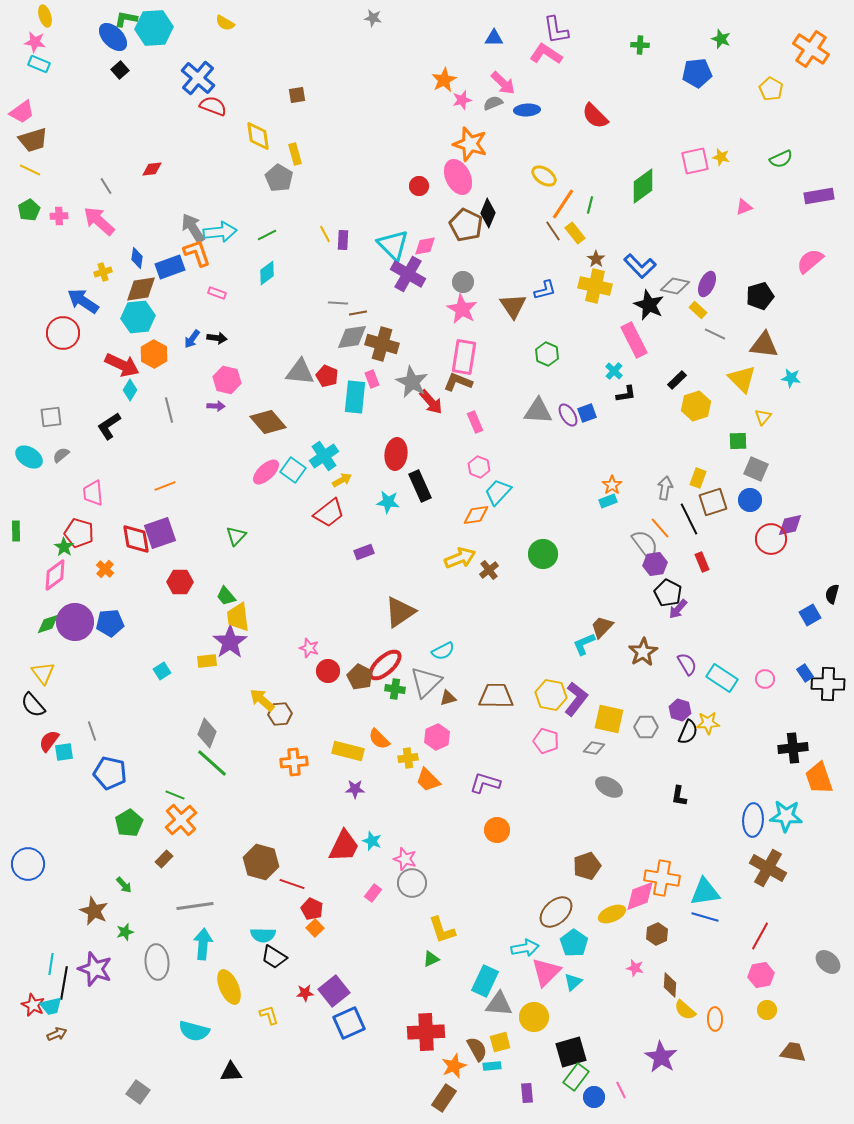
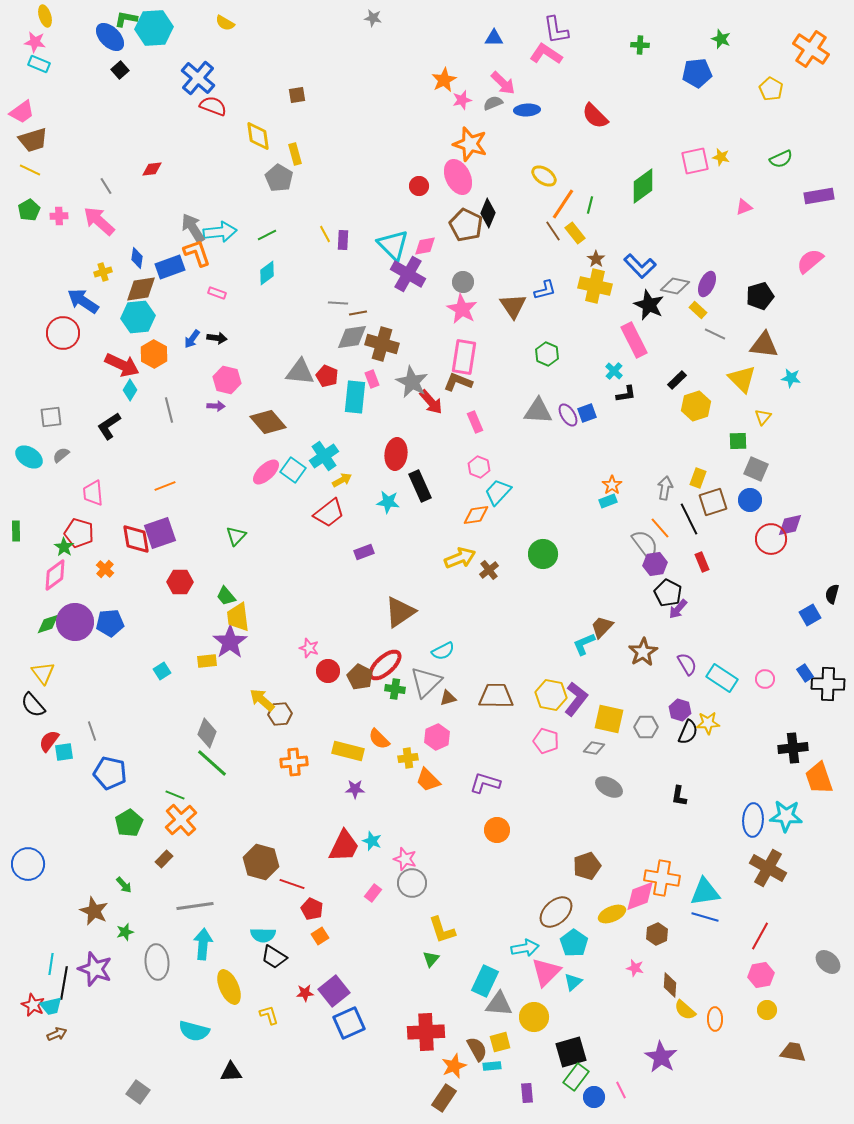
blue ellipse at (113, 37): moved 3 px left
orange square at (315, 928): moved 5 px right, 8 px down; rotated 12 degrees clockwise
green triangle at (431, 959): rotated 24 degrees counterclockwise
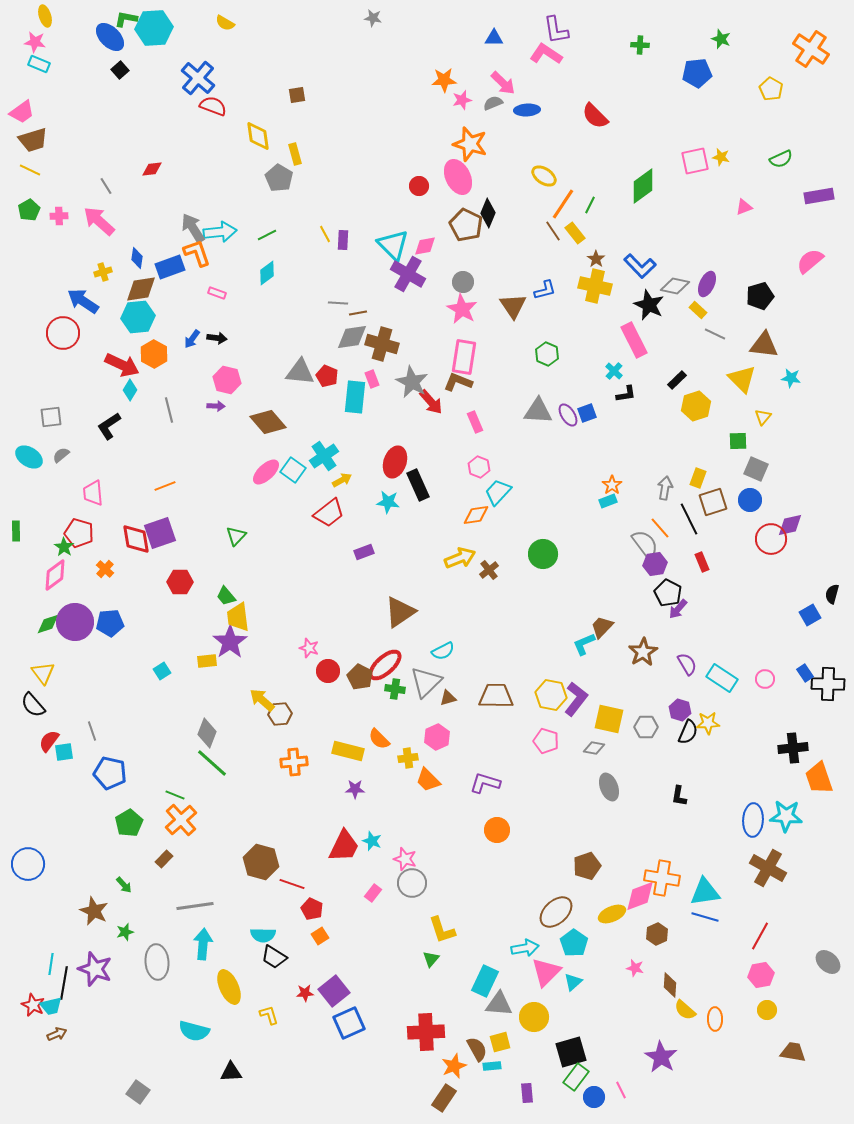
orange star at (444, 80): rotated 25 degrees clockwise
green line at (590, 205): rotated 12 degrees clockwise
red ellipse at (396, 454): moved 1 px left, 8 px down; rotated 12 degrees clockwise
black rectangle at (420, 486): moved 2 px left, 1 px up
gray ellipse at (609, 787): rotated 40 degrees clockwise
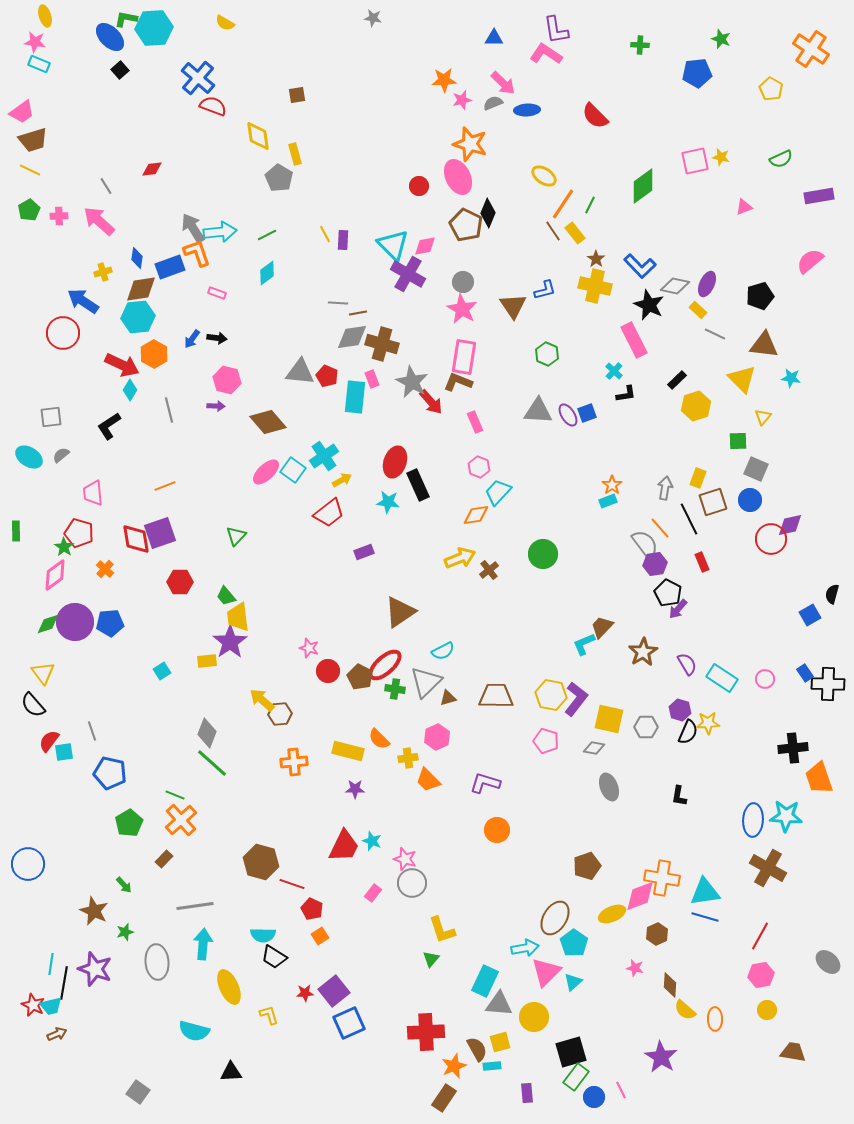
brown ellipse at (556, 912): moved 1 px left, 6 px down; rotated 16 degrees counterclockwise
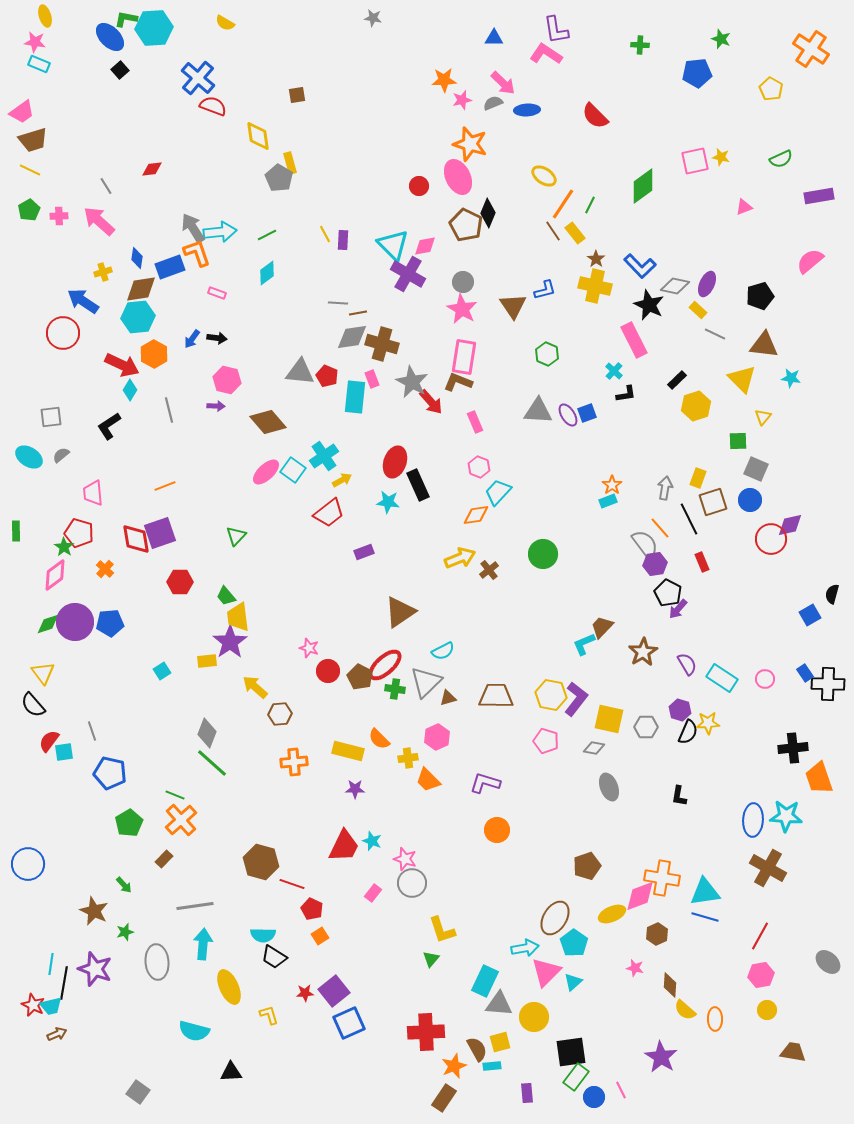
yellow rectangle at (295, 154): moved 5 px left, 9 px down
yellow arrow at (262, 700): moved 7 px left, 13 px up
black square at (571, 1052): rotated 8 degrees clockwise
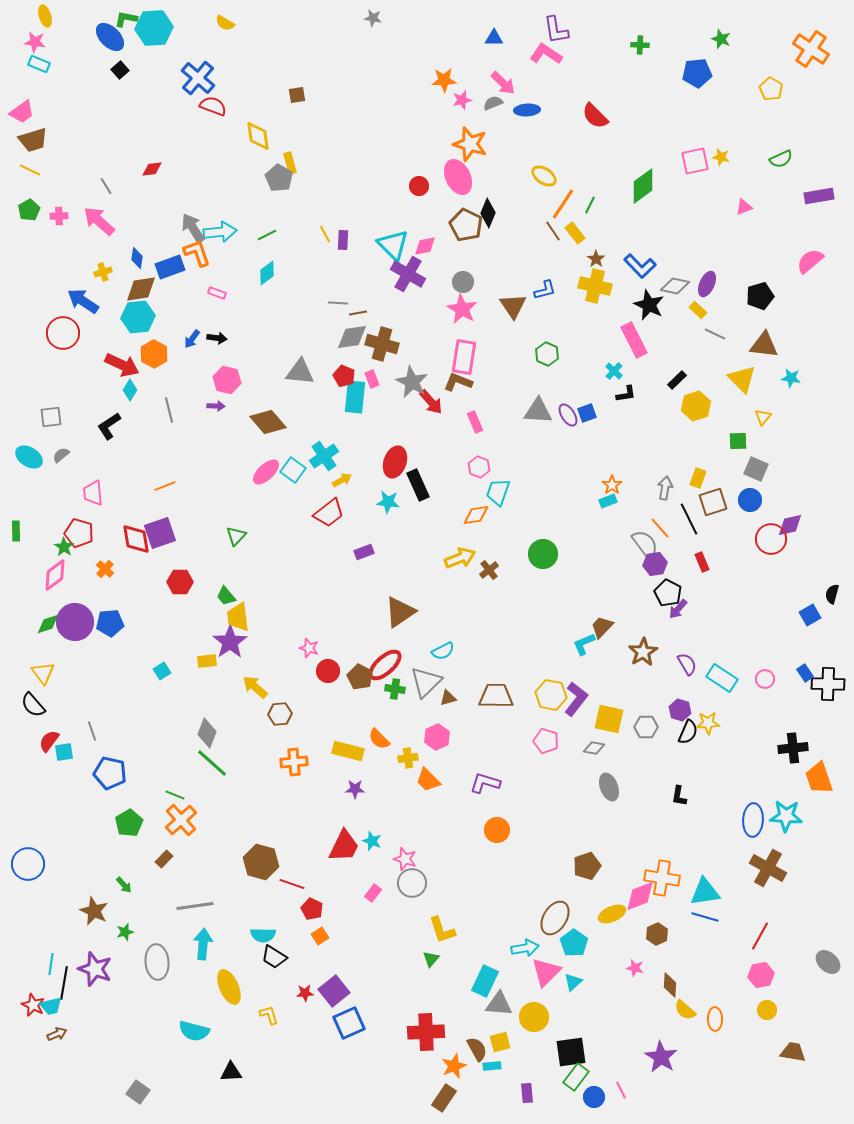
red pentagon at (327, 376): moved 17 px right
cyan trapezoid at (498, 492): rotated 24 degrees counterclockwise
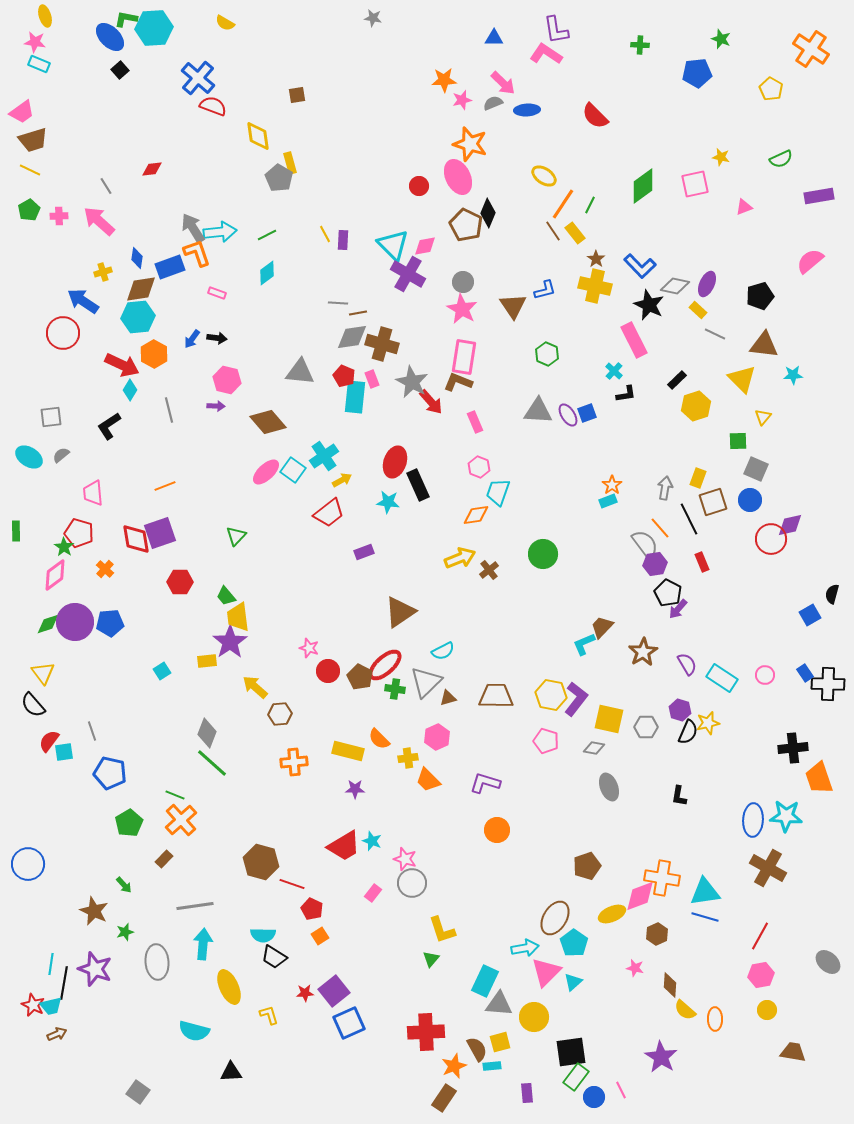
pink square at (695, 161): moved 23 px down
cyan star at (791, 378): moved 2 px right, 3 px up; rotated 12 degrees counterclockwise
pink circle at (765, 679): moved 4 px up
yellow star at (708, 723): rotated 10 degrees counterclockwise
red trapezoid at (344, 846): rotated 33 degrees clockwise
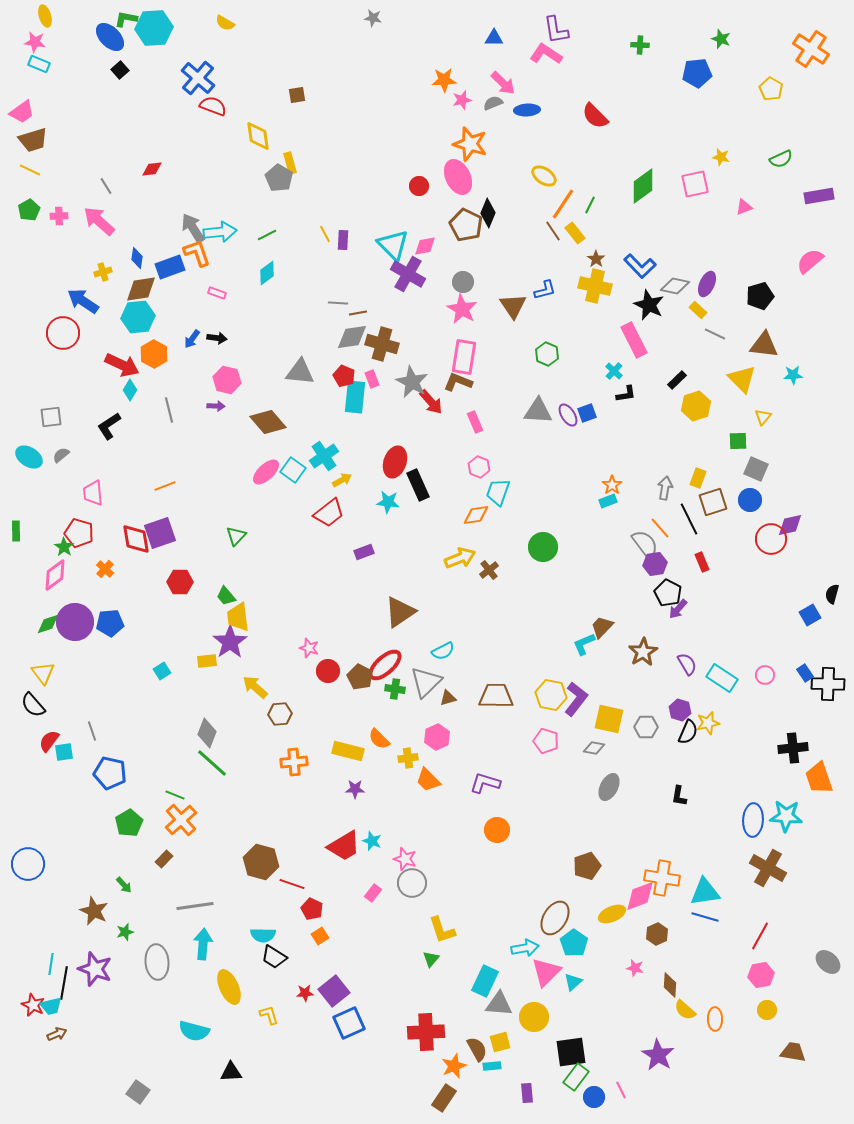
green circle at (543, 554): moved 7 px up
gray ellipse at (609, 787): rotated 48 degrees clockwise
purple star at (661, 1057): moved 3 px left, 2 px up
